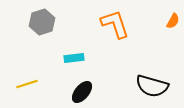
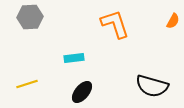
gray hexagon: moved 12 px left, 5 px up; rotated 15 degrees clockwise
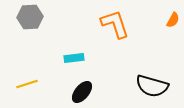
orange semicircle: moved 1 px up
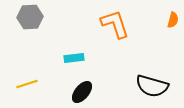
orange semicircle: rotated 14 degrees counterclockwise
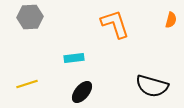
orange semicircle: moved 2 px left
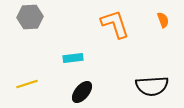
orange semicircle: moved 8 px left; rotated 35 degrees counterclockwise
cyan rectangle: moved 1 px left
black semicircle: rotated 20 degrees counterclockwise
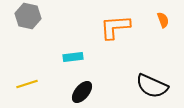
gray hexagon: moved 2 px left, 1 px up; rotated 15 degrees clockwise
orange L-shape: moved 3 px down; rotated 76 degrees counterclockwise
cyan rectangle: moved 1 px up
black semicircle: rotated 28 degrees clockwise
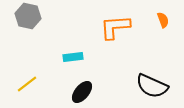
yellow line: rotated 20 degrees counterclockwise
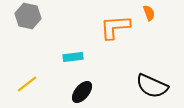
orange semicircle: moved 14 px left, 7 px up
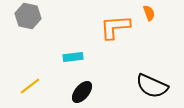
yellow line: moved 3 px right, 2 px down
